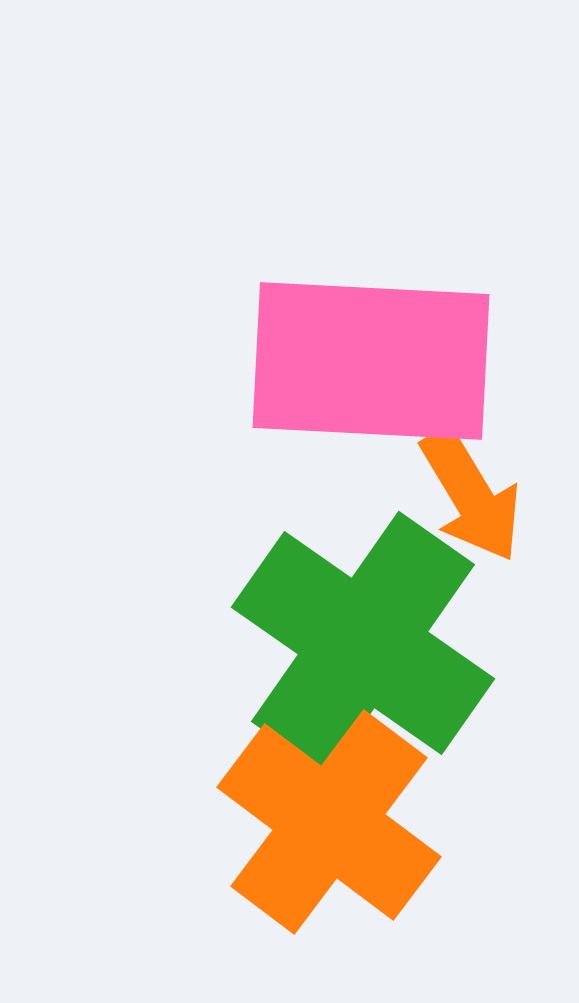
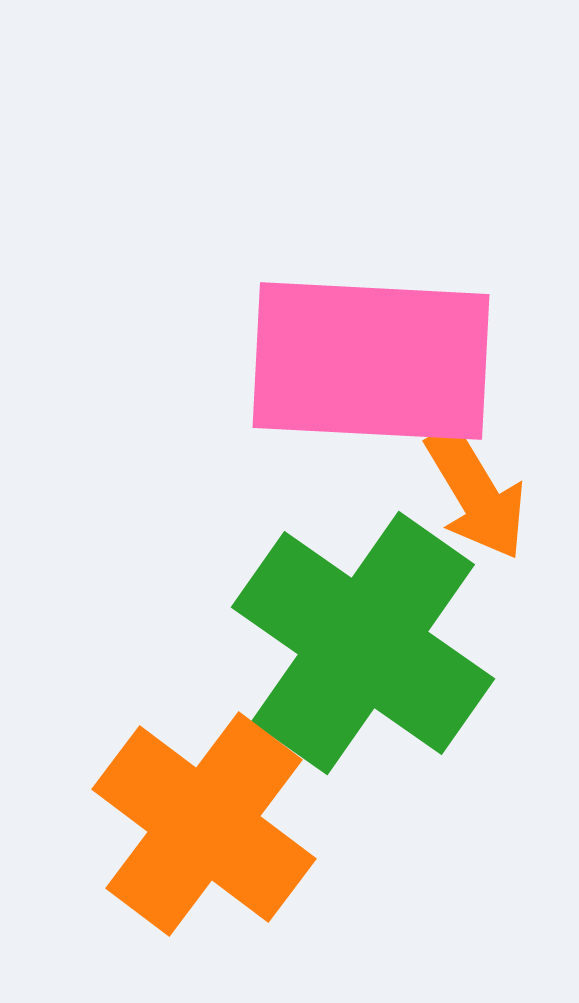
orange arrow: moved 5 px right, 2 px up
orange cross: moved 125 px left, 2 px down
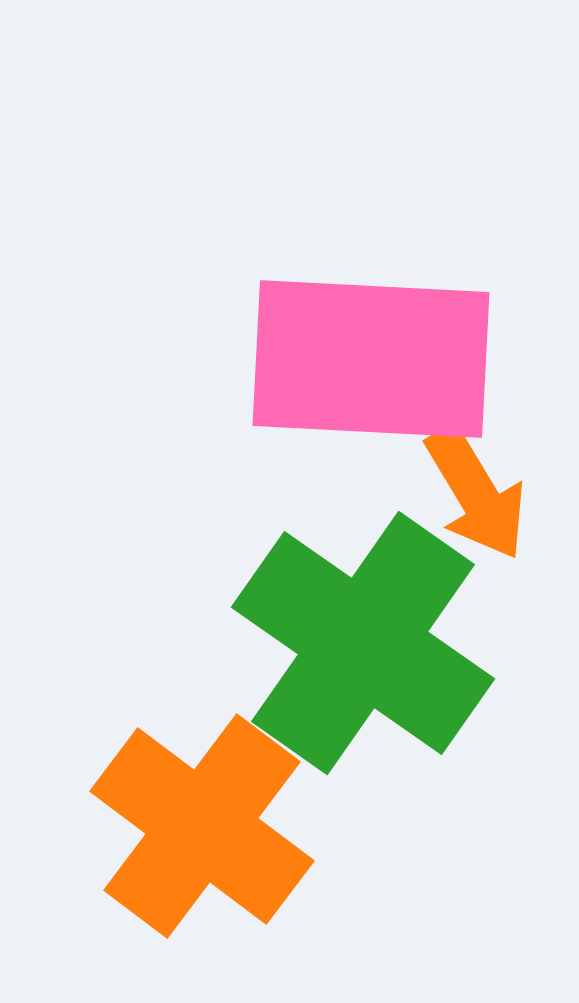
pink rectangle: moved 2 px up
orange cross: moved 2 px left, 2 px down
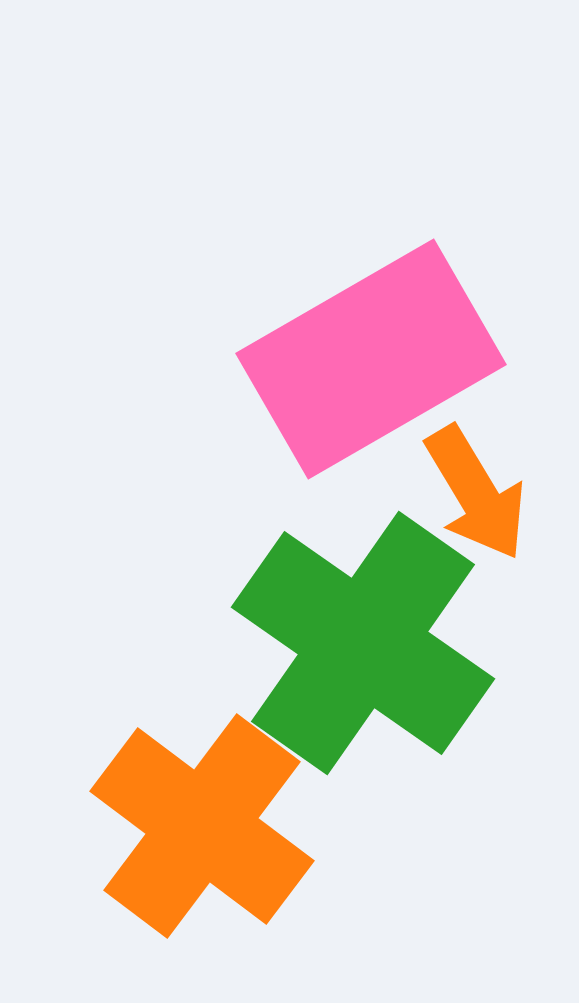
pink rectangle: rotated 33 degrees counterclockwise
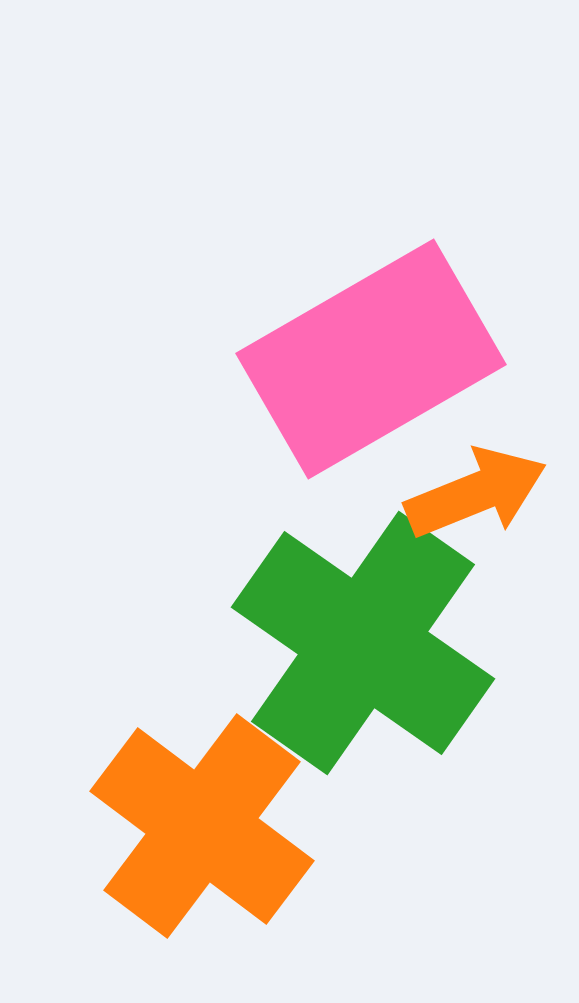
orange arrow: rotated 81 degrees counterclockwise
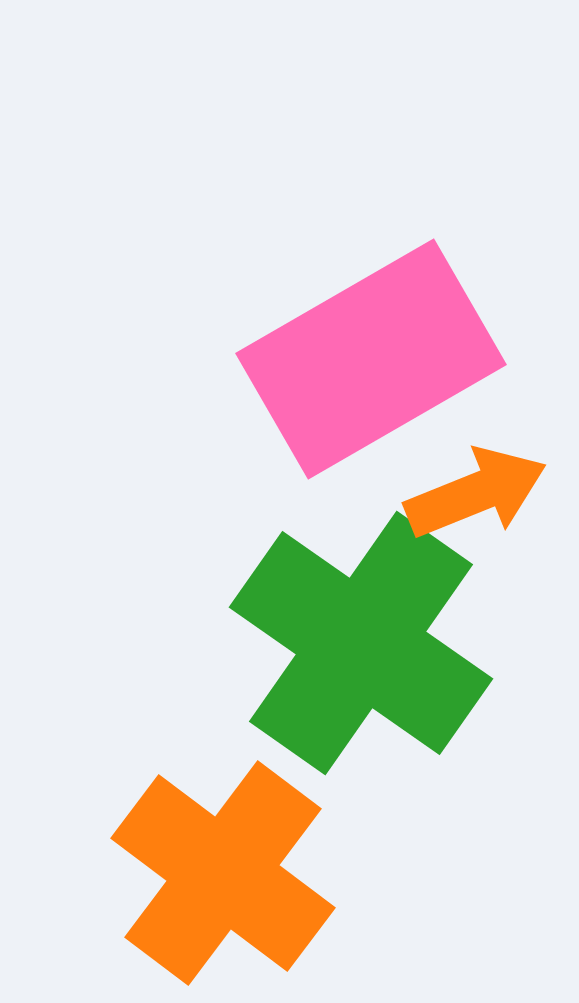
green cross: moved 2 px left
orange cross: moved 21 px right, 47 px down
